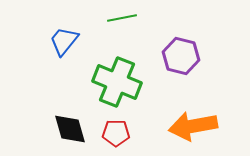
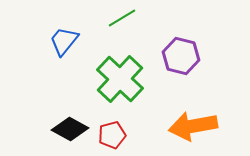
green line: rotated 20 degrees counterclockwise
green cross: moved 3 px right, 3 px up; rotated 21 degrees clockwise
black diamond: rotated 45 degrees counterclockwise
red pentagon: moved 4 px left, 2 px down; rotated 16 degrees counterclockwise
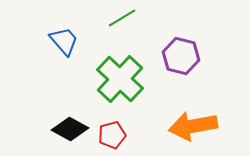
blue trapezoid: rotated 100 degrees clockwise
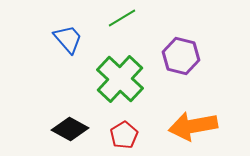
blue trapezoid: moved 4 px right, 2 px up
red pentagon: moved 12 px right; rotated 16 degrees counterclockwise
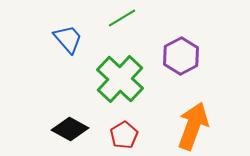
purple hexagon: rotated 18 degrees clockwise
orange arrow: rotated 120 degrees clockwise
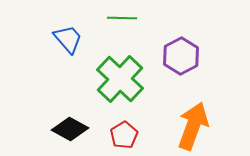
green line: rotated 32 degrees clockwise
